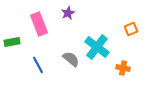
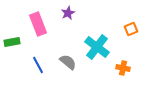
pink rectangle: moved 1 px left
gray semicircle: moved 3 px left, 3 px down
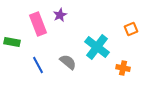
purple star: moved 8 px left, 2 px down
green rectangle: rotated 21 degrees clockwise
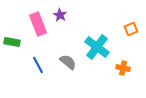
purple star: rotated 16 degrees counterclockwise
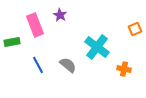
pink rectangle: moved 3 px left, 1 px down
orange square: moved 4 px right
green rectangle: rotated 21 degrees counterclockwise
gray semicircle: moved 3 px down
orange cross: moved 1 px right, 1 px down
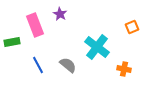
purple star: moved 1 px up
orange square: moved 3 px left, 2 px up
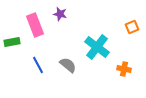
purple star: rotated 16 degrees counterclockwise
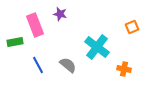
green rectangle: moved 3 px right
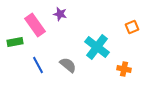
pink rectangle: rotated 15 degrees counterclockwise
